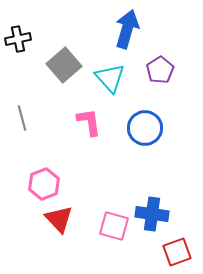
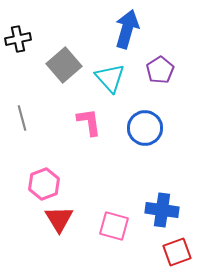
blue cross: moved 10 px right, 4 px up
red triangle: rotated 12 degrees clockwise
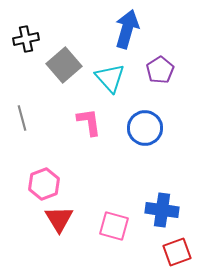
black cross: moved 8 px right
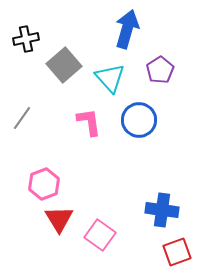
gray line: rotated 50 degrees clockwise
blue circle: moved 6 px left, 8 px up
pink square: moved 14 px left, 9 px down; rotated 20 degrees clockwise
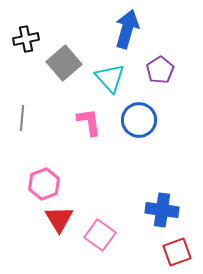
gray square: moved 2 px up
gray line: rotated 30 degrees counterclockwise
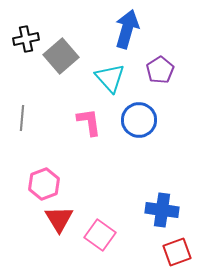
gray square: moved 3 px left, 7 px up
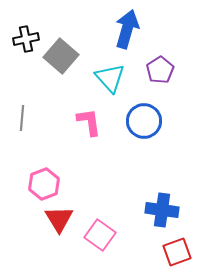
gray square: rotated 8 degrees counterclockwise
blue circle: moved 5 px right, 1 px down
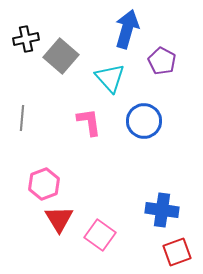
purple pentagon: moved 2 px right, 9 px up; rotated 12 degrees counterclockwise
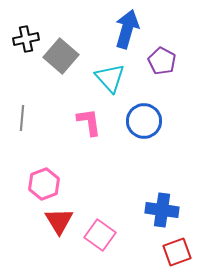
red triangle: moved 2 px down
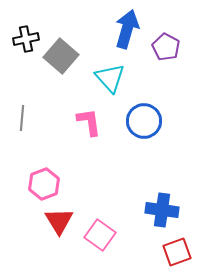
purple pentagon: moved 4 px right, 14 px up
